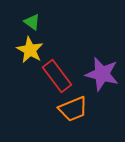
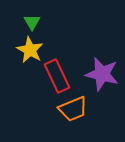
green triangle: rotated 24 degrees clockwise
red rectangle: rotated 12 degrees clockwise
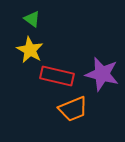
green triangle: moved 3 px up; rotated 24 degrees counterclockwise
red rectangle: rotated 52 degrees counterclockwise
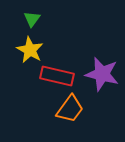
green triangle: rotated 30 degrees clockwise
orange trapezoid: moved 3 px left; rotated 32 degrees counterclockwise
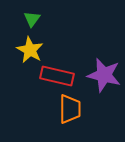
purple star: moved 2 px right, 1 px down
orange trapezoid: rotated 36 degrees counterclockwise
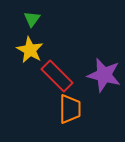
red rectangle: rotated 32 degrees clockwise
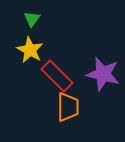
purple star: moved 1 px left, 1 px up
orange trapezoid: moved 2 px left, 2 px up
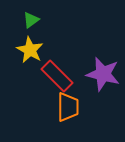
green triangle: moved 1 px left, 1 px down; rotated 18 degrees clockwise
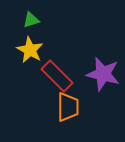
green triangle: rotated 18 degrees clockwise
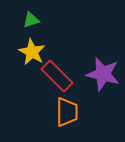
yellow star: moved 2 px right, 2 px down
orange trapezoid: moved 1 px left, 5 px down
